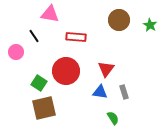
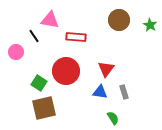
pink triangle: moved 6 px down
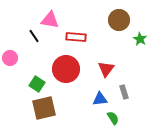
green star: moved 10 px left, 14 px down
pink circle: moved 6 px left, 6 px down
red circle: moved 2 px up
green square: moved 2 px left, 1 px down
blue triangle: moved 7 px down; rotated 14 degrees counterclockwise
